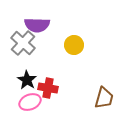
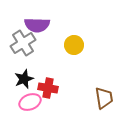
gray cross: rotated 15 degrees clockwise
black star: moved 3 px left, 1 px up; rotated 18 degrees clockwise
brown trapezoid: rotated 25 degrees counterclockwise
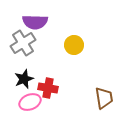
purple semicircle: moved 2 px left, 3 px up
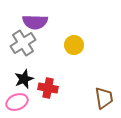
pink ellipse: moved 13 px left
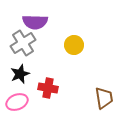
black star: moved 4 px left, 5 px up
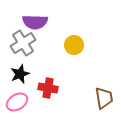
pink ellipse: rotated 10 degrees counterclockwise
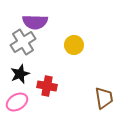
gray cross: moved 1 px up
red cross: moved 1 px left, 2 px up
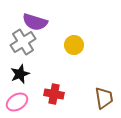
purple semicircle: rotated 15 degrees clockwise
red cross: moved 7 px right, 8 px down
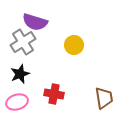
pink ellipse: rotated 15 degrees clockwise
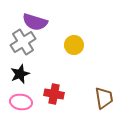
pink ellipse: moved 4 px right; rotated 25 degrees clockwise
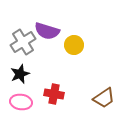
purple semicircle: moved 12 px right, 9 px down
brown trapezoid: rotated 65 degrees clockwise
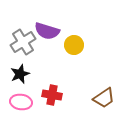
red cross: moved 2 px left, 1 px down
